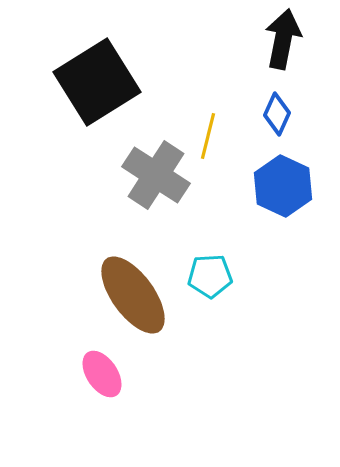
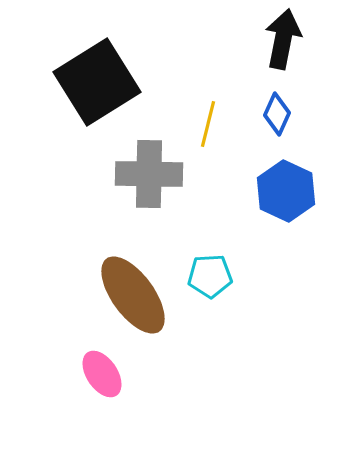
yellow line: moved 12 px up
gray cross: moved 7 px left, 1 px up; rotated 32 degrees counterclockwise
blue hexagon: moved 3 px right, 5 px down
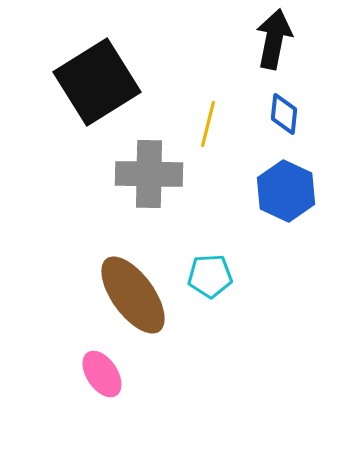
black arrow: moved 9 px left
blue diamond: moved 7 px right; rotated 18 degrees counterclockwise
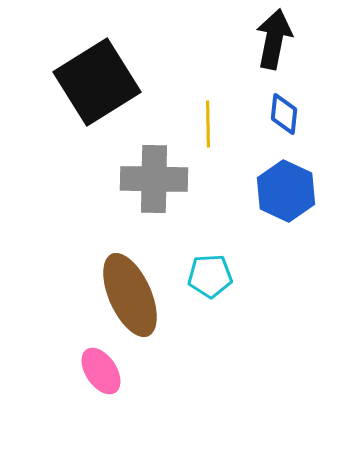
yellow line: rotated 15 degrees counterclockwise
gray cross: moved 5 px right, 5 px down
brown ellipse: moved 3 px left; rotated 12 degrees clockwise
pink ellipse: moved 1 px left, 3 px up
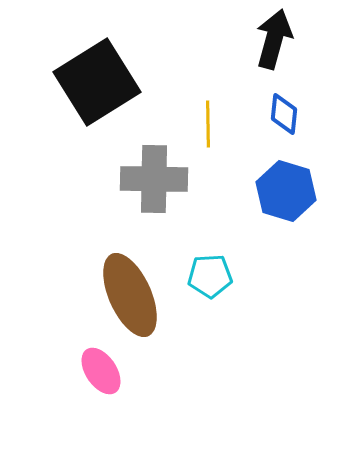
black arrow: rotated 4 degrees clockwise
blue hexagon: rotated 8 degrees counterclockwise
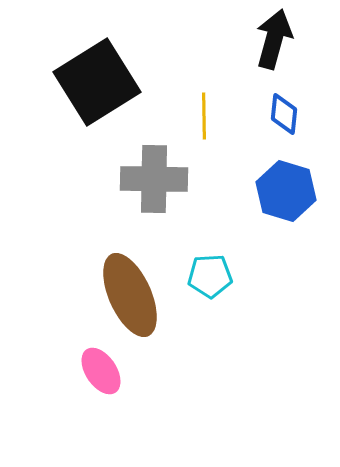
yellow line: moved 4 px left, 8 px up
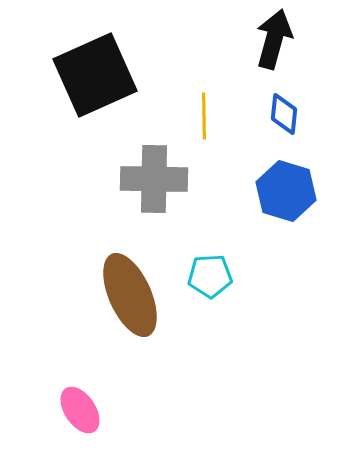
black square: moved 2 px left, 7 px up; rotated 8 degrees clockwise
pink ellipse: moved 21 px left, 39 px down
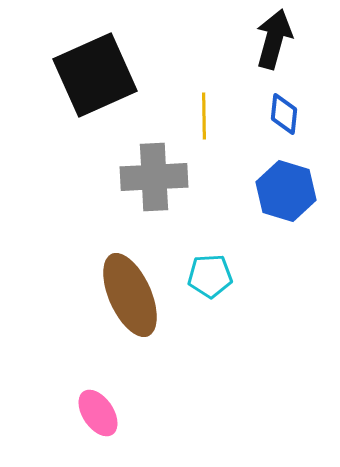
gray cross: moved 2 px up; rotated 4 degrees counterclockwise
pink ellipse: moved 18 px right, 3 px down
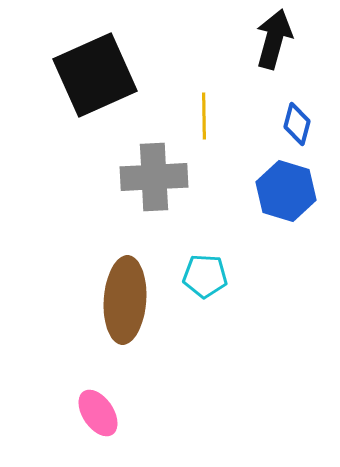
blue diamond: moved 13 px right, 10 px down; rotated 9 degrees clockwise
cyan pentagon: moved 5 px left; rotated 6 degrees clockwise
brown ellipse: moved 5 px left, 5 px down; rotated 28 degrees clockwise
